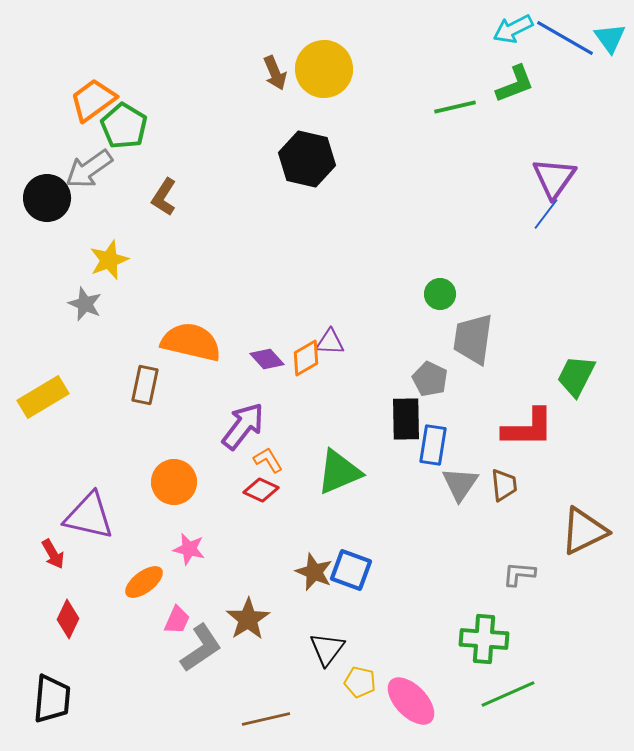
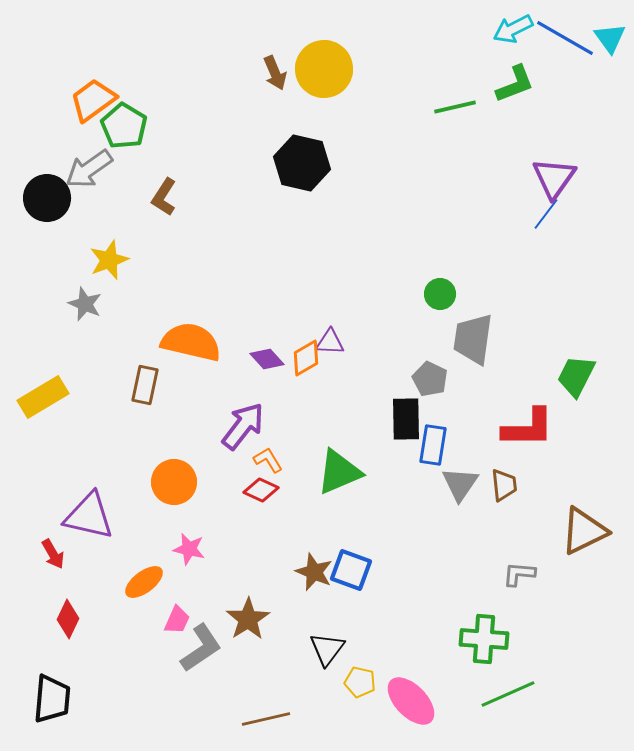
black hexagon at (307, 159): moved 5 px left, 4 px down
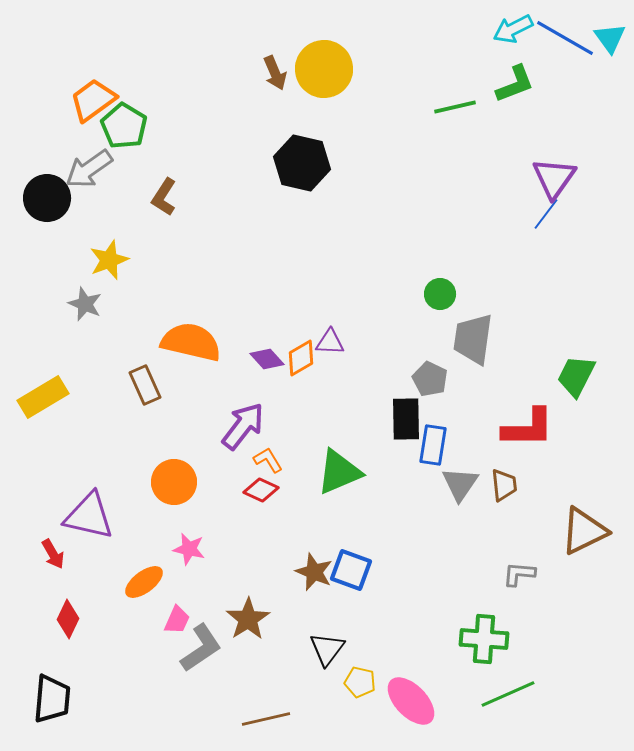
orange diamond at (306, 358): moved 5 px left
brown rectangle at (145, 385): rotated 36 degrees counterclockwise
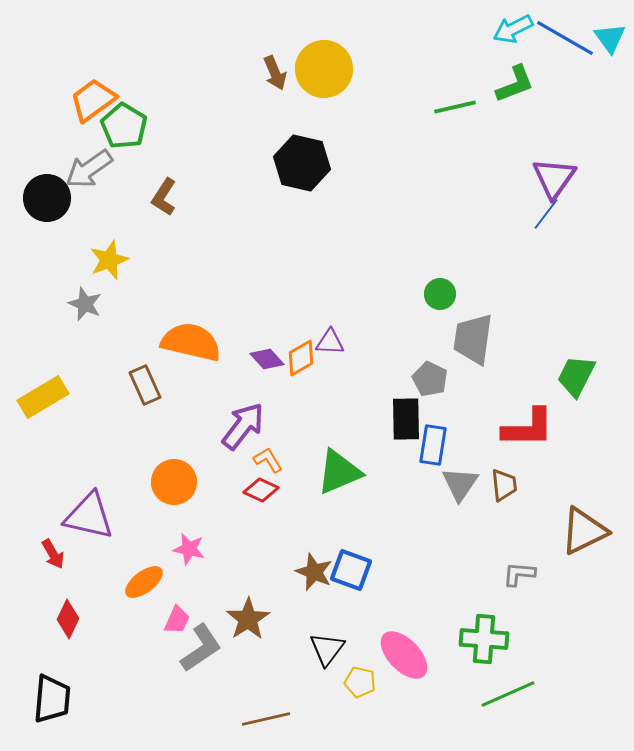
pink ellipse at (411, 701): moved 7 px left, 46 px up
